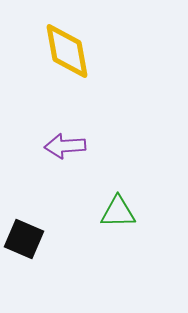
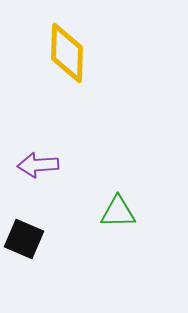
yellow diamond: moved 2 px down; rotated 12 degrees clockwise
purple arrow: moved 27 px left, 19 px down
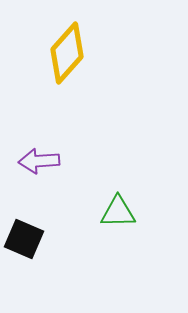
yellow diamond: rotated 40 degrees clockwise
purple arrow: moved 1 px right, 4 px up
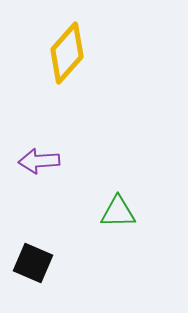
black square: moved 9 px right, 24 px down
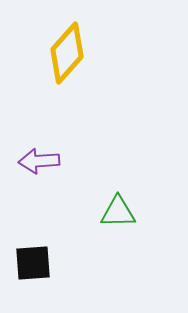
black square: rotated 27 degrees counterclockwise
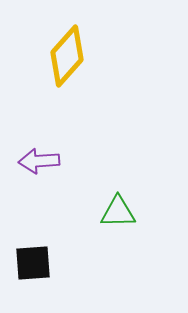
yellow diamond: moved 3 px down
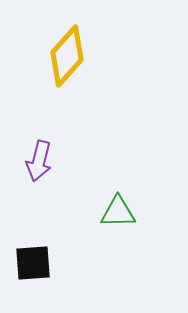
purple arrow: rotated 72 degrees counterclockwise
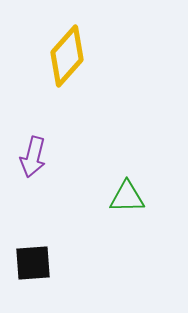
purple arrow: moved 6 px left, 4 px up
green triangle: moved 9 px right, 15 px up
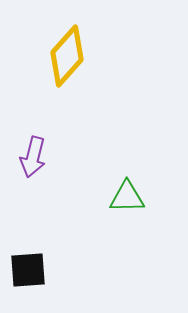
black square: moved 5 px left, 7 px down
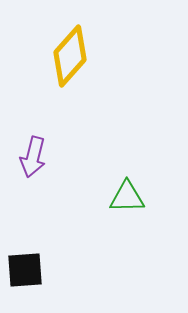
yellow diamond: moved 3 px right
black square: moved 3 px left
